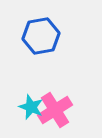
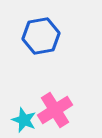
cyan star: moved 7 px left, 13 px down
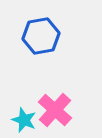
pink cross: rotated 16 degrees counterclockwise
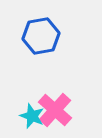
cyan star: moved 8 px right, 4 px up
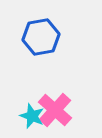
blue hexagon: moved 1 px down
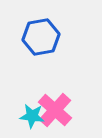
cyan star: rotated 15 degrees counterclockwise
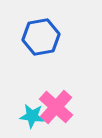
pink cross: moved 1 px right, 3 px up
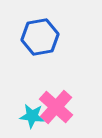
blue hexagon: moved 1 px left
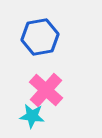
pink cross: moved 10 px left, 17 px up
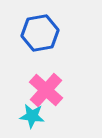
blue hexagon: moved 4 px up
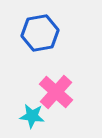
pink cross: moved 10 px right, 2 px down
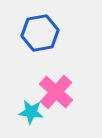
cyan star: moved 1 px left, 4 px up
